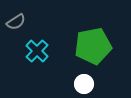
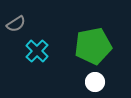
gray semicircle: moved 2 px down
white circle: moved 11 px right, 2 px up
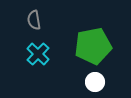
gray semicircle: moved 18 px right, 4 px up; rotated 114 degrees clockwise
cyan cross: moved 1 px right, 3 px down
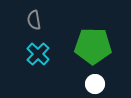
green pentagon: rotated 12 degrees clockwise
white circle: moved 2 px down
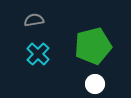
gray semicircle: rotated 90 degrees clockwise
green pentagon: rotated 15 degrees counterclockwise
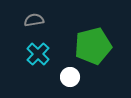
white circle: moved 25 px left, 7 px up
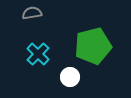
gray semicircle: moved 2 px left, 7 px up
